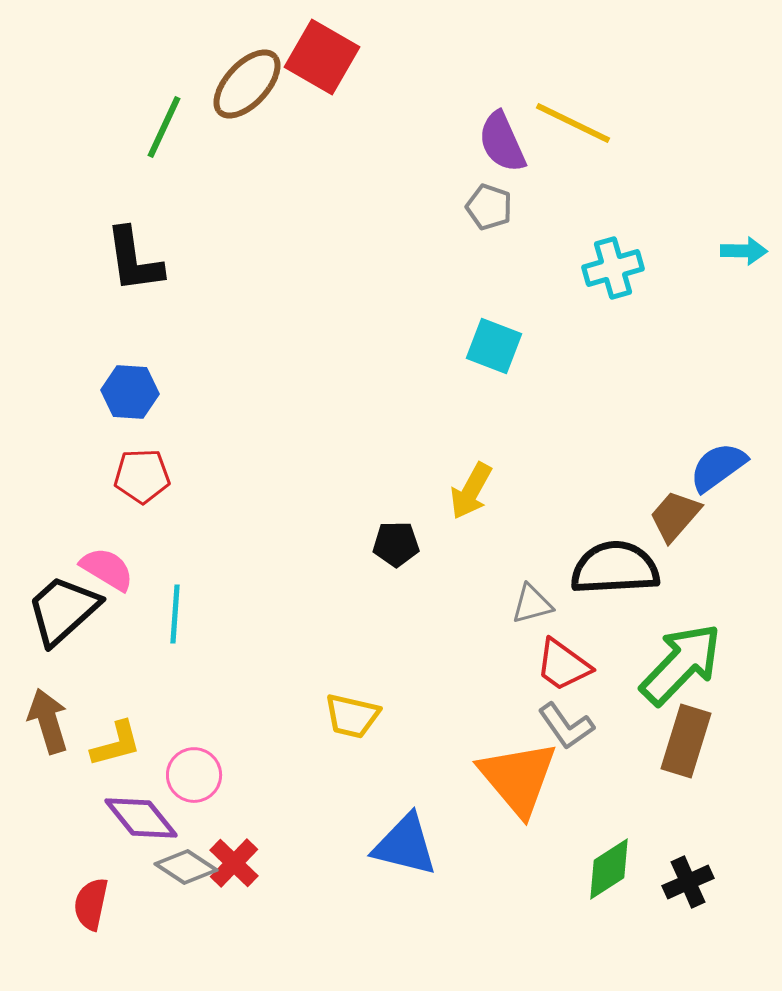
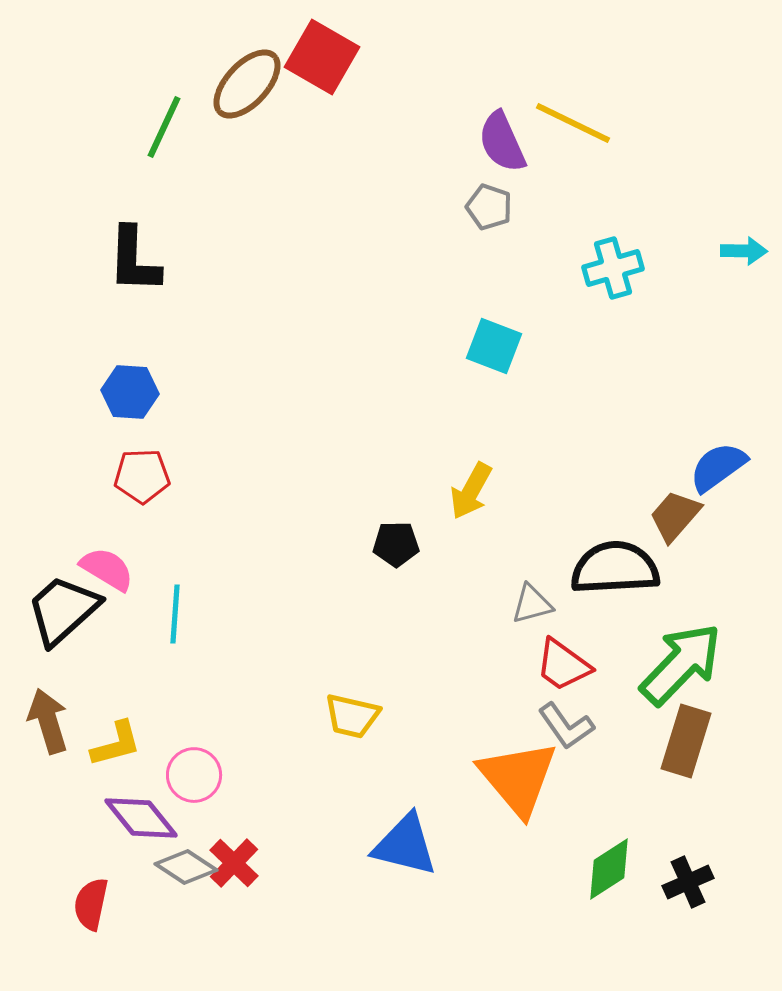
black L-shape: rotated 10 degrees clockwise
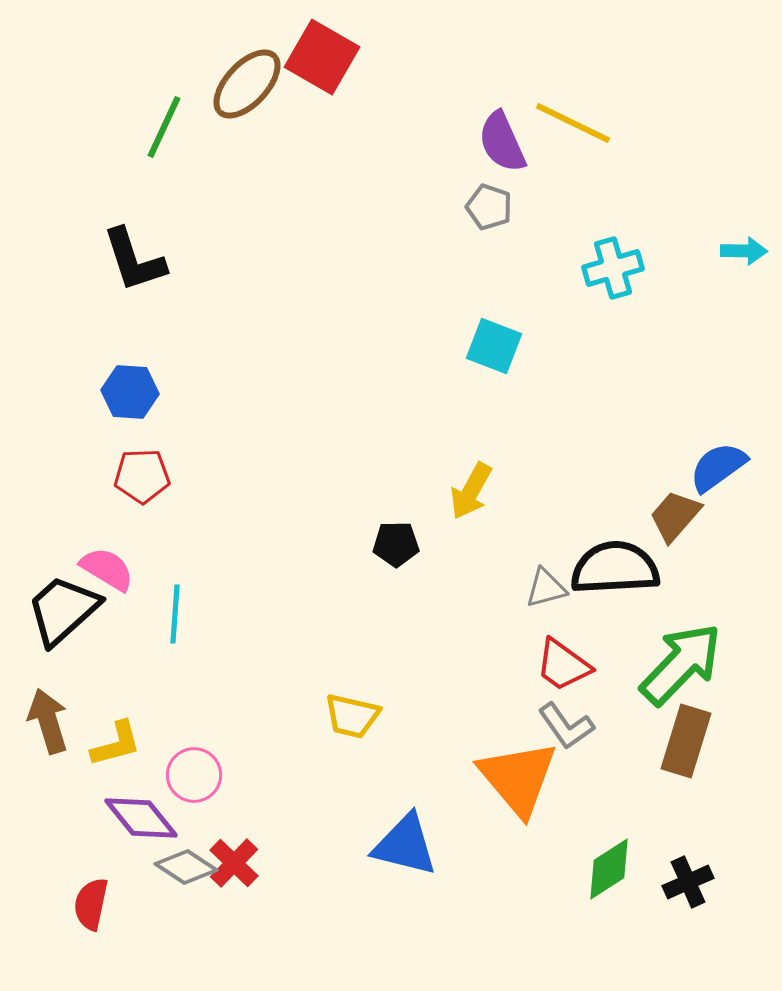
black L-shape: rotated 20 degrees counterclockwise
gray triangle: moved 14 px right, 16 px up
